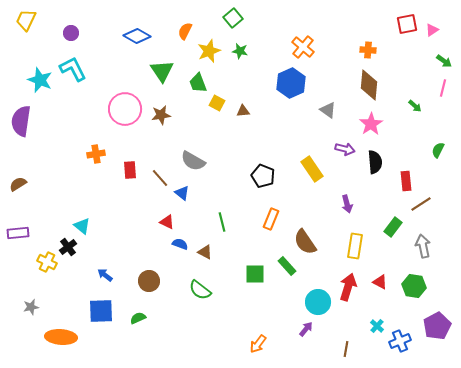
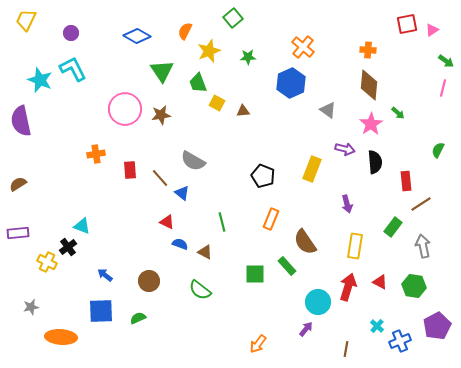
green star at (240, 51): moved 8 px right, 6 px down; rotated 14 degrees counterclockwise
green arrow at (444, 61): moved 2 px right
green arrow at (415, 106): moved 17 px left, 7 px down
purple semicircle at (21, 121): rotated 20 degrees counterclockwise
yellow rectangle at (312, 169): rotated 55 degrees clockwise
cyan triangle at (82, 226): rotated 18 degrees counterclockwise
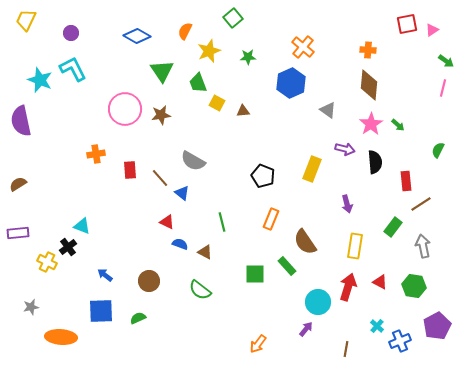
green arrow at (398, 113): moved 12 px down
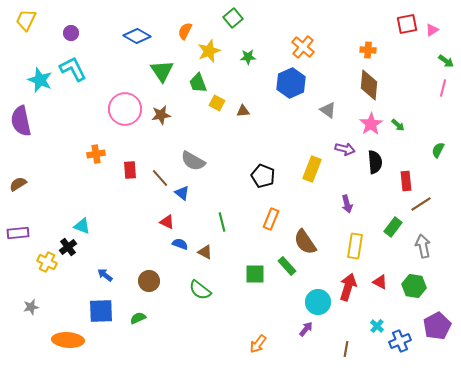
orange ellipse at (61, 337): moved 7 px right, 3 px down
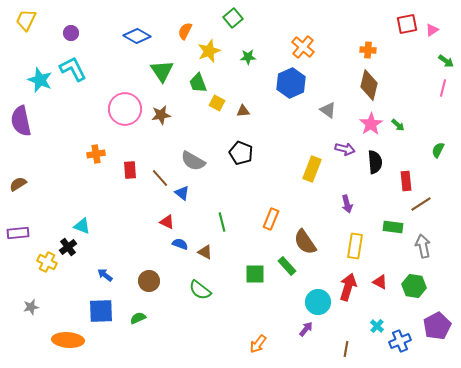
brown diamond at (369, 85): rotated 8 degrees clockwise
black pentagon at (263, 176): moved 22 px left, 23 px up
green rectangle at (393, 227): rotated 60 degrees clockwise
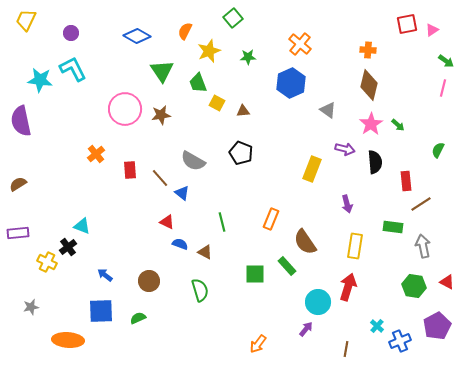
orange cross at (303, 47): moved 3 px left, 3 px up
cyan star at (40, 80): rotated 15 degrees counterclockwise
orange cross at (96, 154): rotated 30 degrees counterclockwise
red triangle at (380, 282): moved 67 px right
green semicircle at (200, 290): rotated 145 degrees counterclockwise
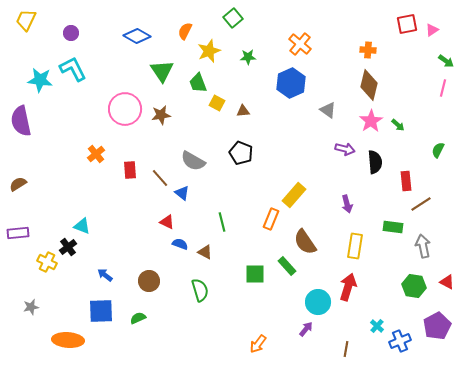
pink star at (371, 124): moved 3 px up
yellow rectangle at (312, 169): moved 18 px left, 26 px down; rotated 20 degrees clockwise
